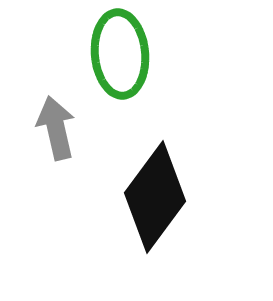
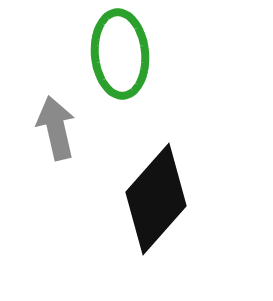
black diamond: moved 1 px right, 2 px down; rotated 5 degrees clockwise
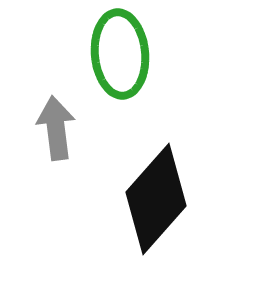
gray arrow: rotated 6 degrees clockwise
